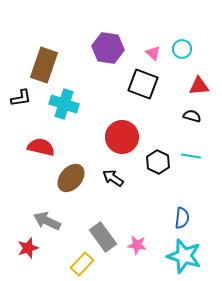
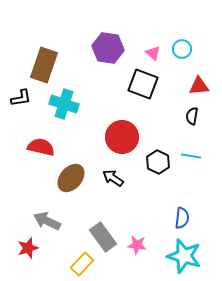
black semicircle: rotated 96 degrees counterclockwise
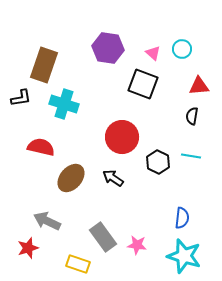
yellow rectangle: moved 4 px left; rotated 65 degrees clockwise
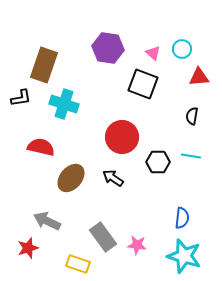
red triangle: moved 9 px up
black hexagon: rotated 25 degrees counterclockwise
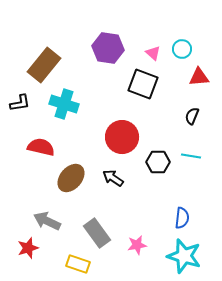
brown rectangle: rotated 20 degrees clockwise
black L-shape: moved 1 px left, 5 px down
black semicircle: rotated 12 degrees clockwise
gray rectangle: moved 6 px left, 4 px up
pink star: rotated 18 degrees counterclockwise
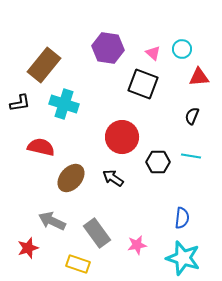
gray arrow: moved 5 px right
cyan star: moved 1 px left, 2 px down
